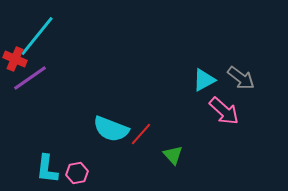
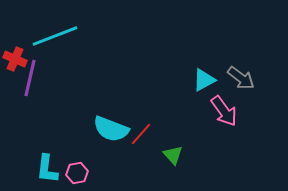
cyan line: moved 18 px right; rotated 30 degrees clockwise
purple line: rotated 42 degrees counterclockwise
pink arrow: rotated 12 degrees clockwise
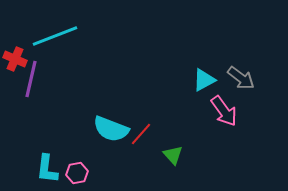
purple line: moved 1 px right, 1 px down
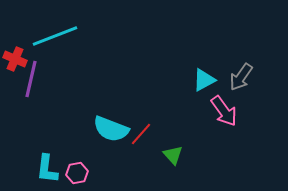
gray arrow: moved 1 px up; rotated 88 degrees clockwise
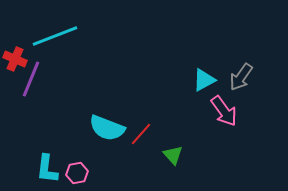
purple line: rotated 9 degrees clockwise
cyan semicircle: moved 4 px left, 1 px up
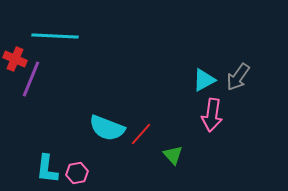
cyan line: rotated 24 degrees clockwise
gray arrow: moved 3 px left
pink arrow: moved 12 px left, 4 px down; rotated 44 degrees clockwise
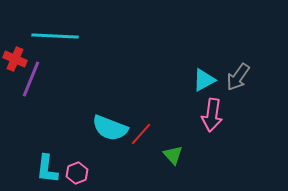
cyan semicircle: moved 3 px right
pink hexagon: rotated 10 degrees counterclockwise
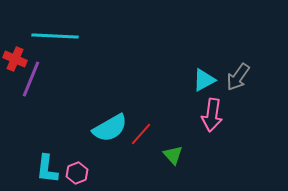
cyan semicircle: rotated 51 degrees counterclockwise
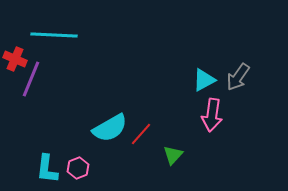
cyan line: moved 1 px left, 1 px up
green triangle: rotated 25 degrees clockwise
pink hexagon: moved 1 px right, 5 px up
